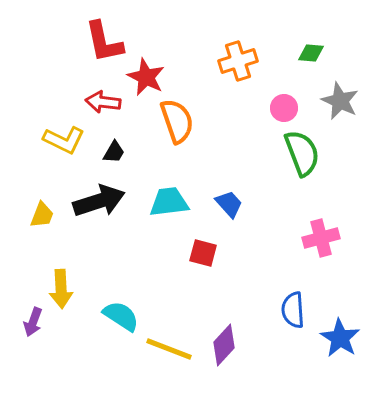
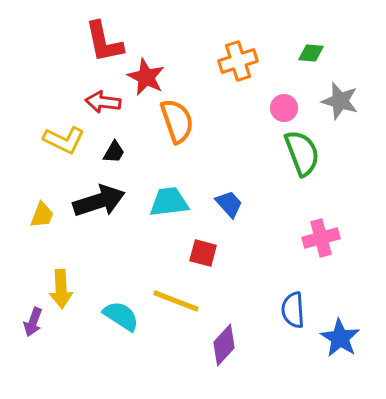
gray star: rotated 9 degrees counterclockwise
yellow line: moved 7 px right, 48 px up
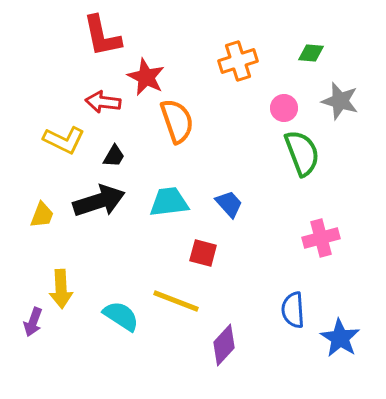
red L-shape: moved 2 px left, 6 px up
black trapezoid: moved 4 px down
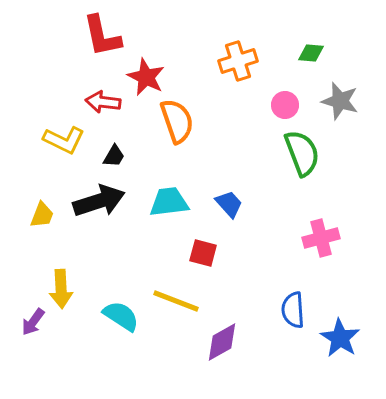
pink circle: moved 1 px right, 3 px up
purple arrow: rotated 16 degrees clockwise
purple diamond: moved 2 px left, 3 px up; rotated 18 degrees clockwise
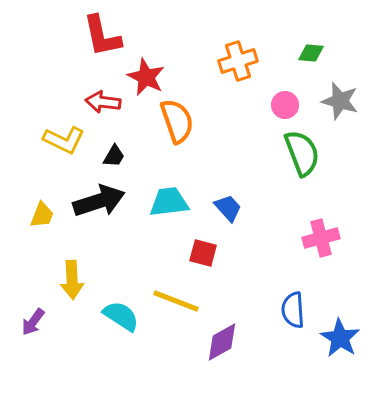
blue trapezoid: moved 1 px left, 4 px down
yellow arrow: moved 11 px right, 9 px up
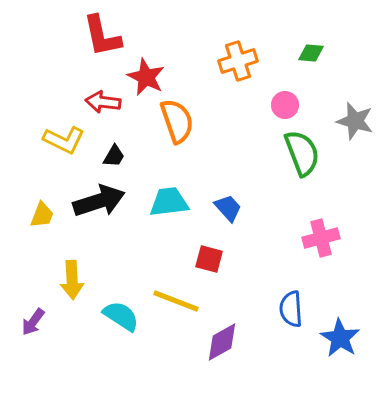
gray star: moved 15 px right, 20 px down
red square: moved 6 px right, 6 px down
blue semicircle: moved 2 px left, 1 px up
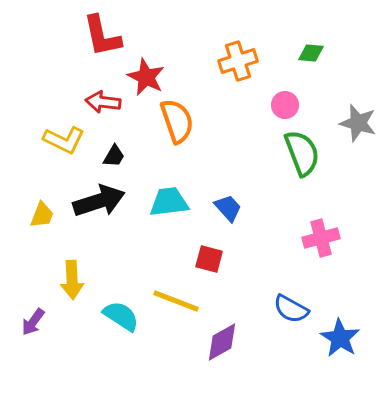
gray star: moved 3 px right, 2 px down
blue semicircle: rotated 57 degrees counterclockwise
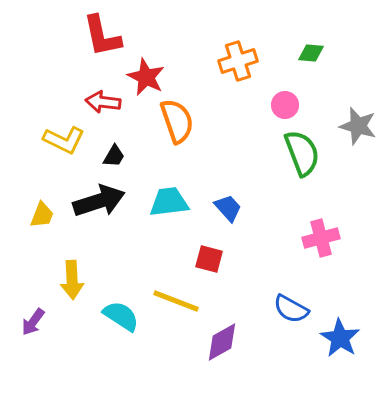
gray star: moved 3 px down
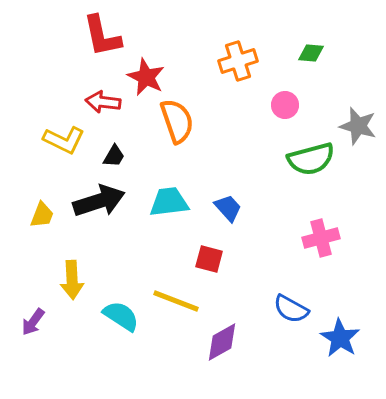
green semicircle: moved 9 px right, 6 px down; rotated 96 degrees clockwise
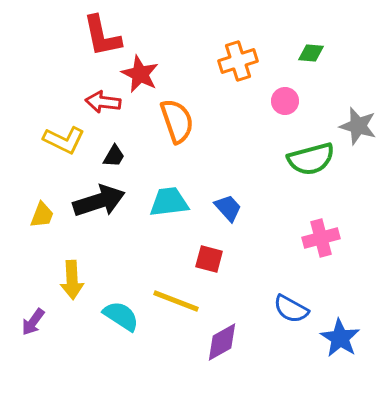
red star: moved 6 px left, 3 px up
pink circle: moved 4 px up
